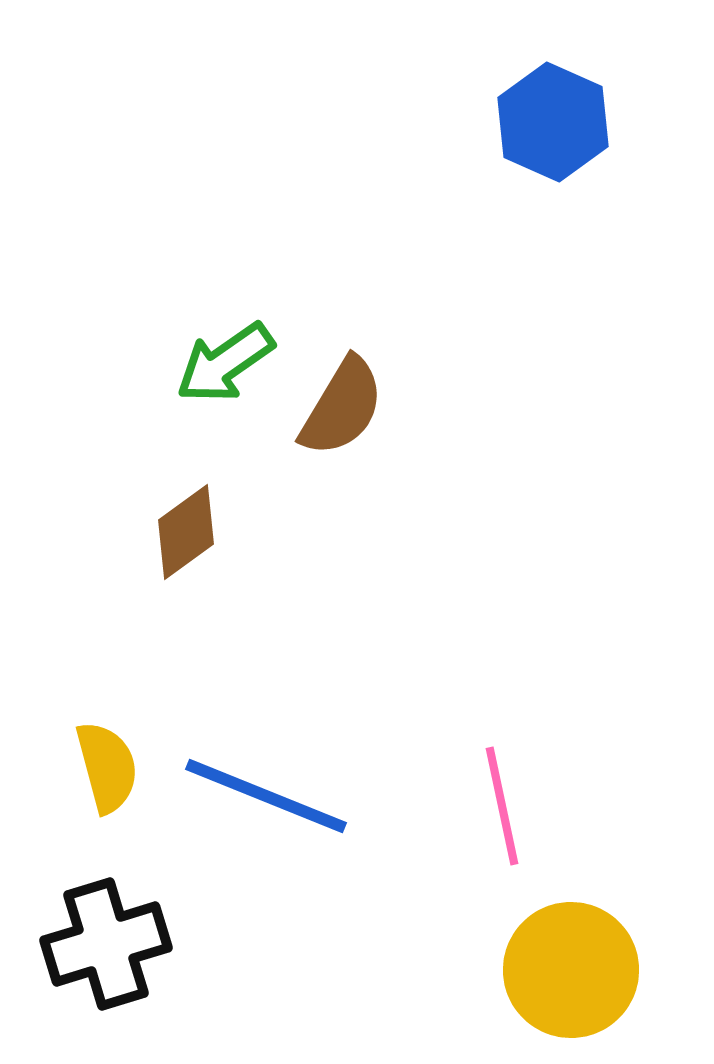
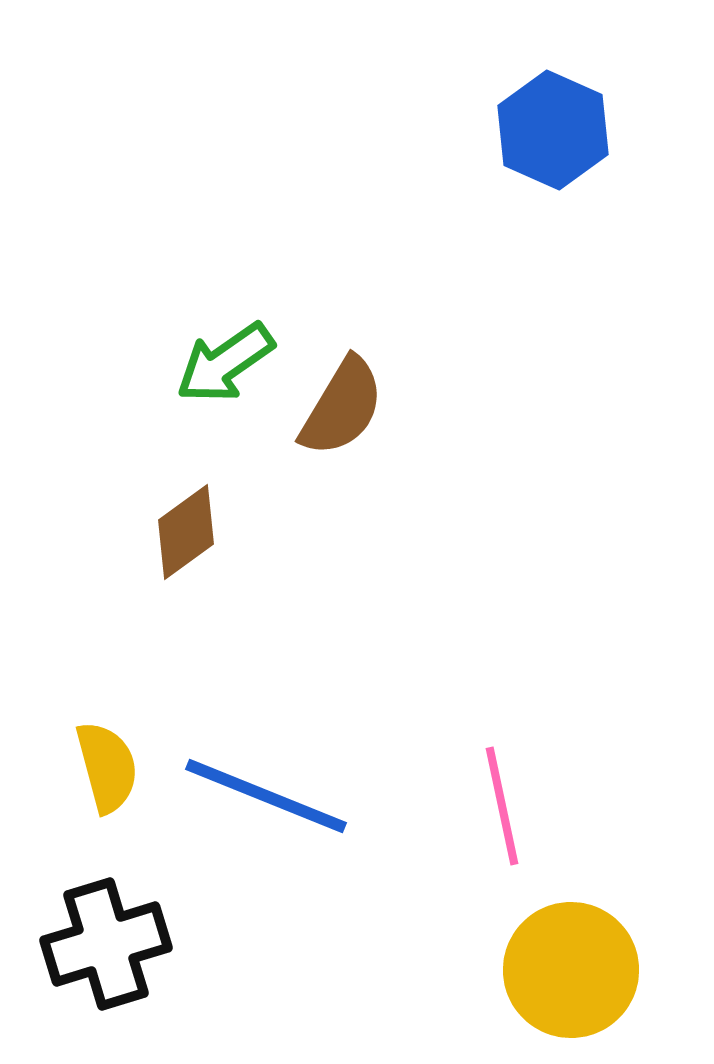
blue hexagon: moved 8 px down
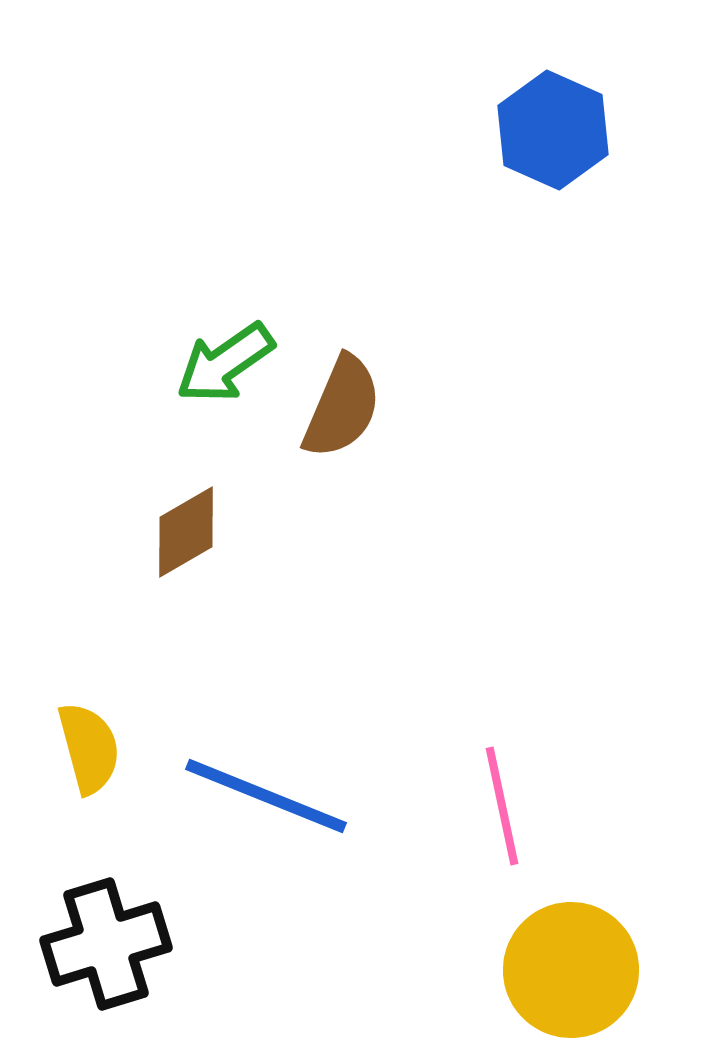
brown semicircle: rotated 8 degrees counterclockwise
brown diamond: rotated 6 degrees clockwise
yellow semicircle: moved 18 px left, 19 px up
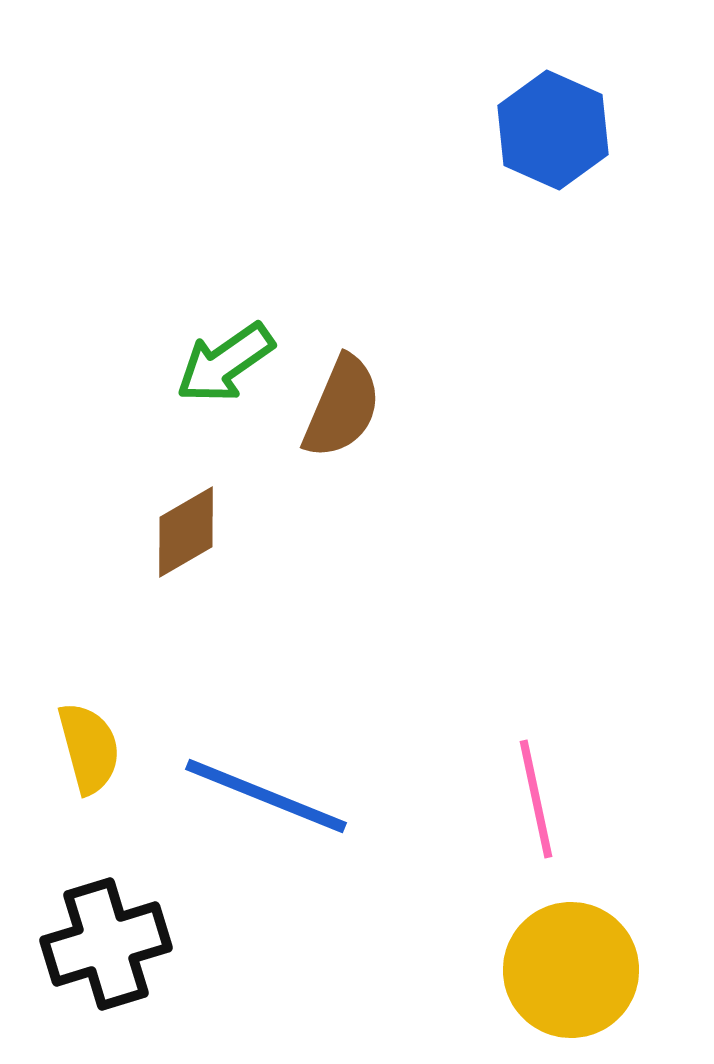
pink line: moved 34 px right, 7 px up
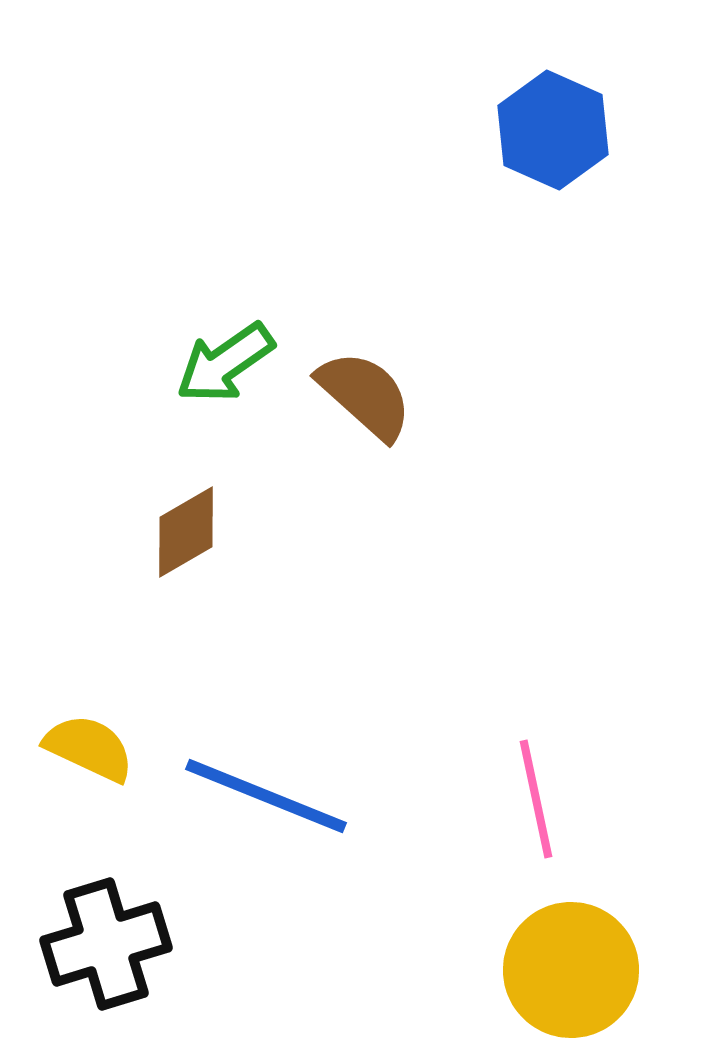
brown semicircle: moved 23 px right, 12 px up; rotated 71 degrees counterclockwise
yellow semicircle: rotated 50 degrees counterclockwise
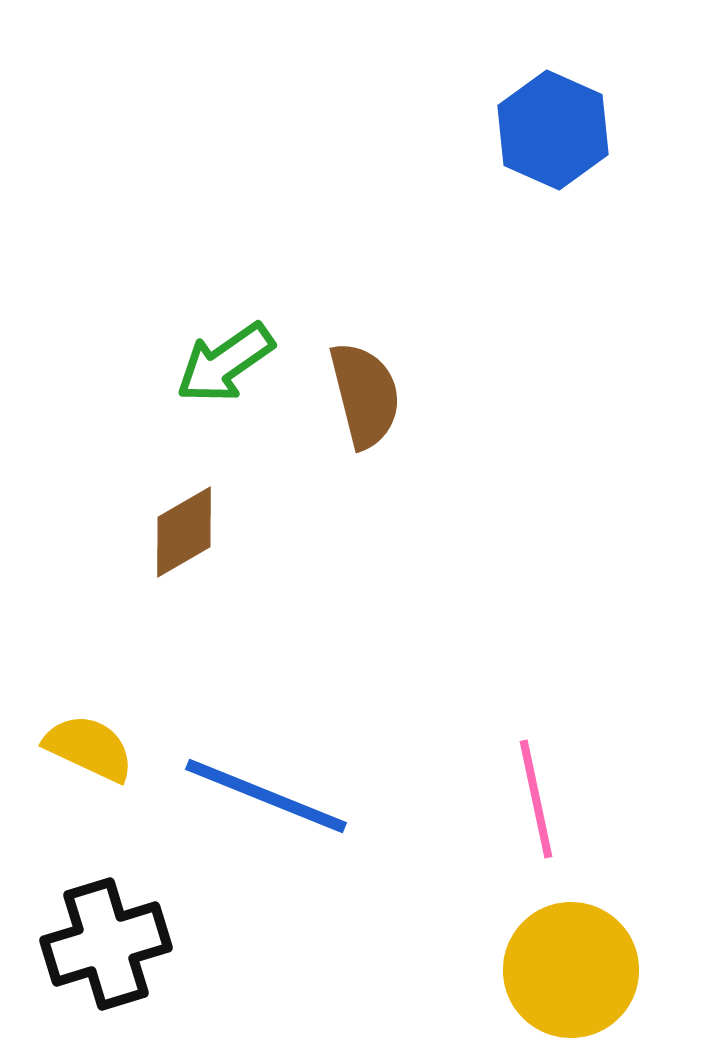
brown semicircle: rotated 34 degrees clockwise
brown diamond: moved 2 px left
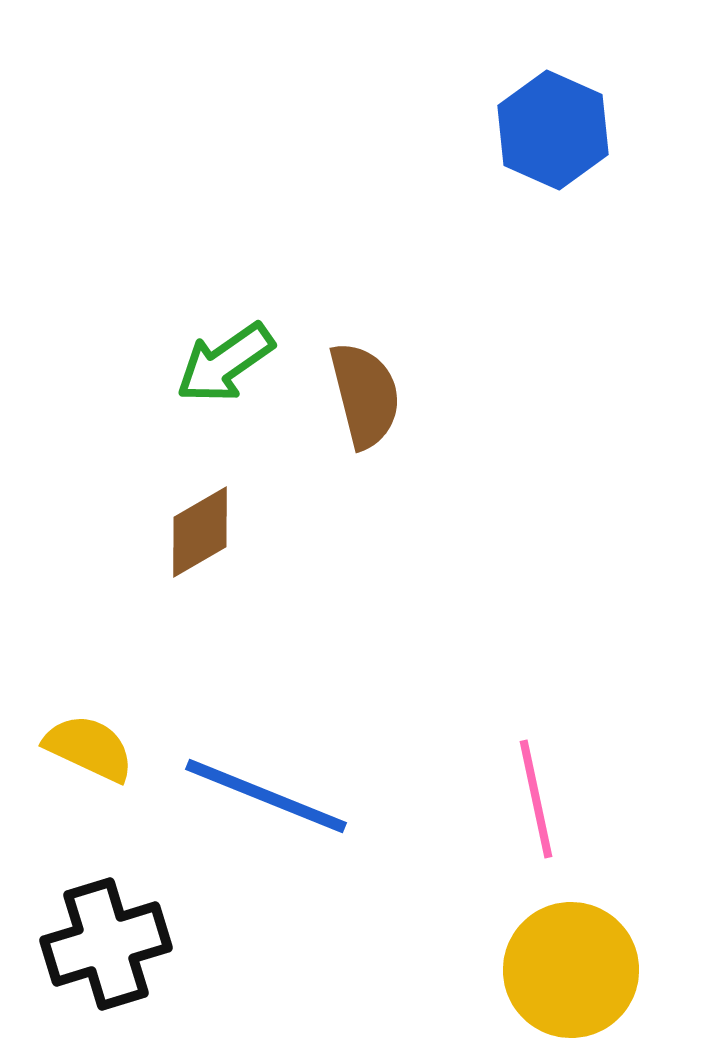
brown diamond: moved 16 px right
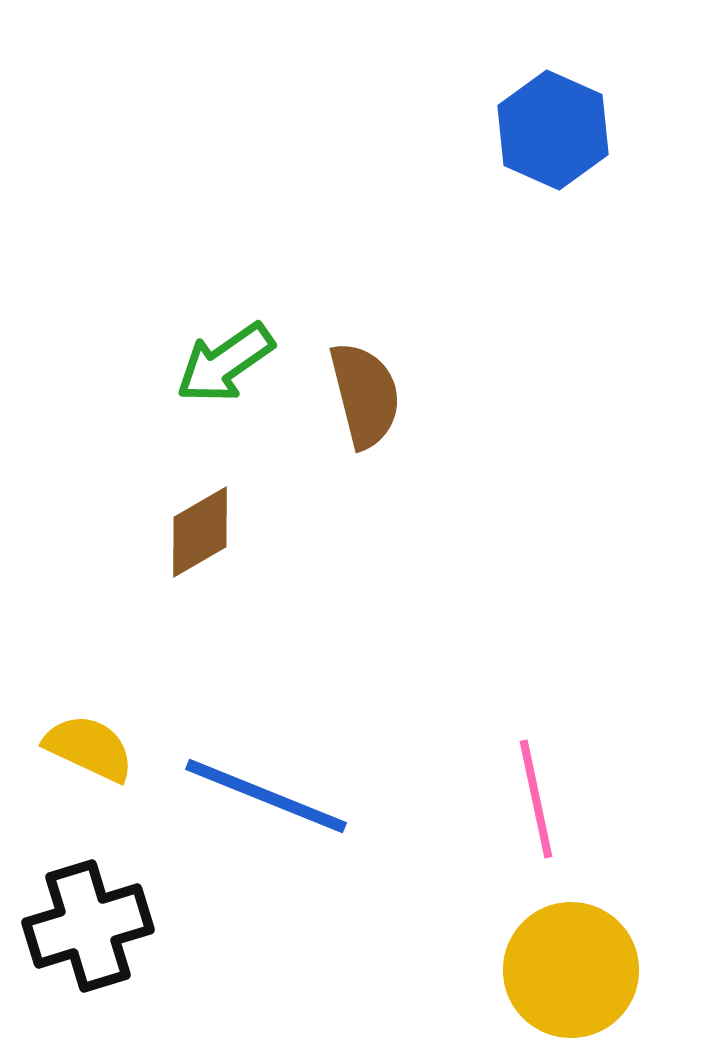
black cross: moved 18 px left, 18 px up
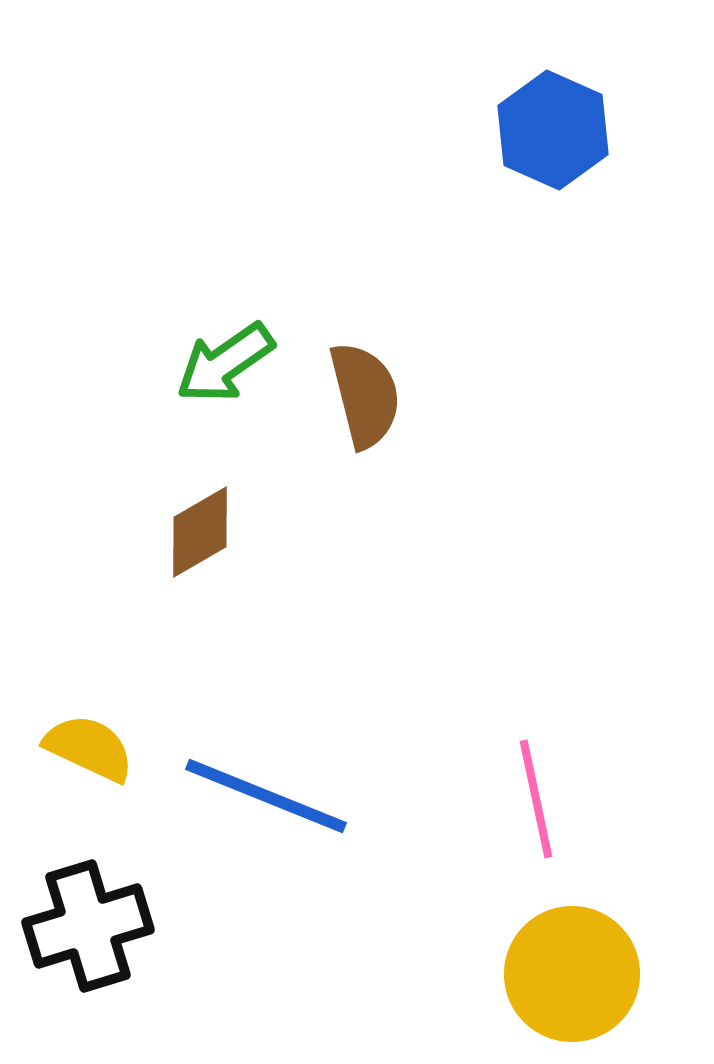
yellow circle: moved 1 px right, 4 px down
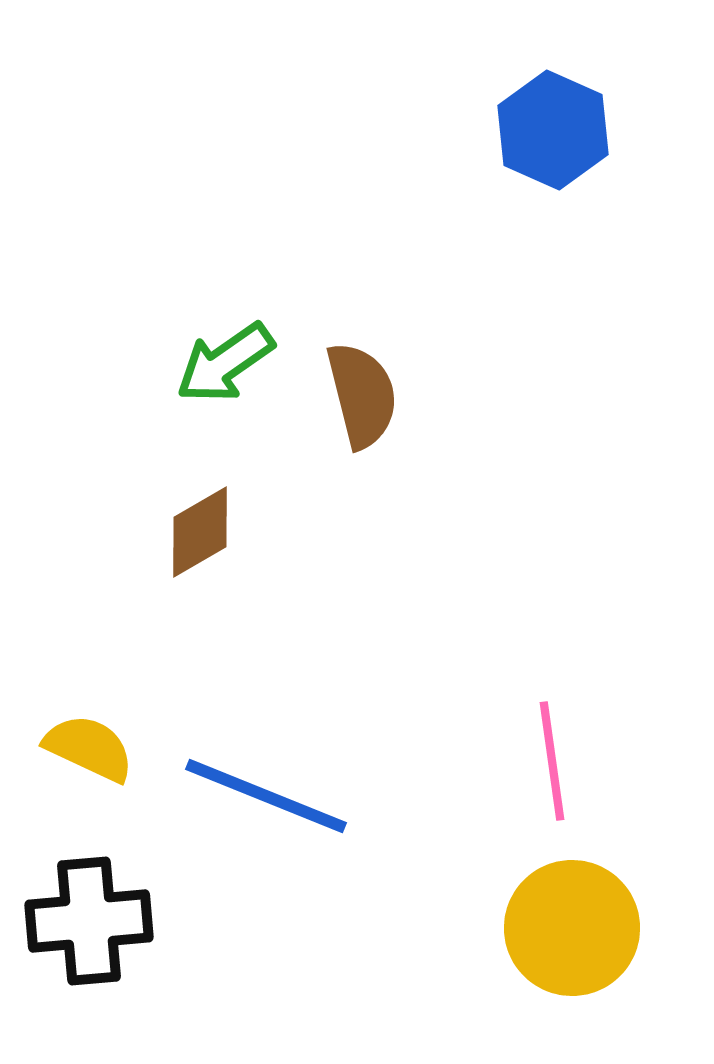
brown semicircle: moved 3 px left
pink line: moved 16 px right, 38 px up; rotated 4 degrees clockwise
black cross: moved 1 px right, 5 px up; rotated 12 degrees clockwise
yellow circle: moved 46 px up
